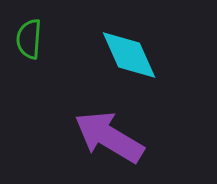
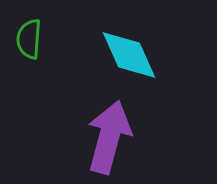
purple arrow: rotated 74 degrees clockwise
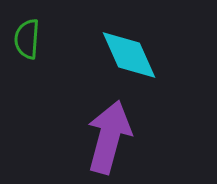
green semicircle: moved 2 px left
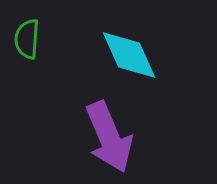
purple arrow: rotated 142 degrees clockwise
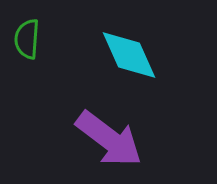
purple arrow: moved 2 px down; rotated 30 degrees counterclockwise
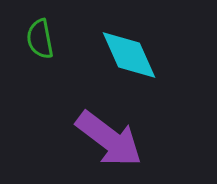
green semicircle: moved 13 px right; rotated 15 degrees counterclockwise
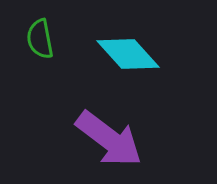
cyan diamond: moved 1 px left, 1 px up; rotated 18 degrees counterclockwise
